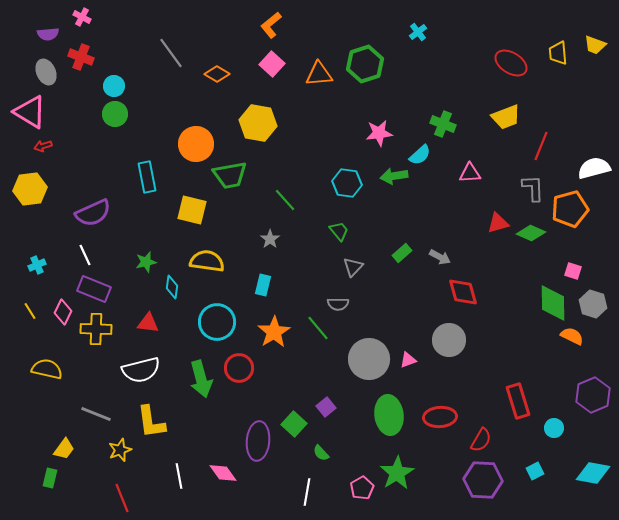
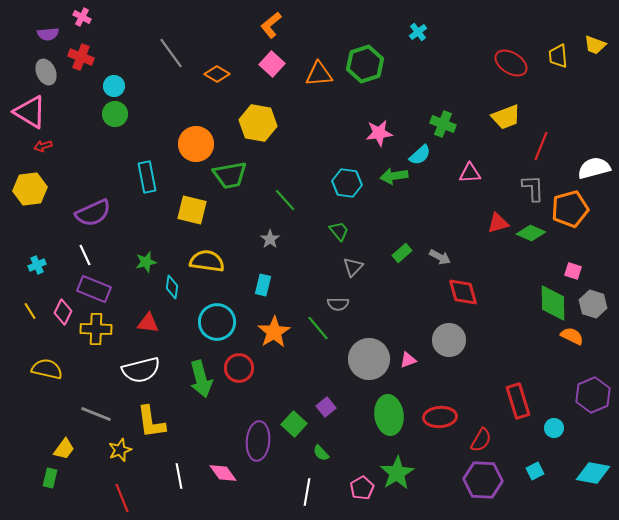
yellow trapezoid at (558, 53): moved 3 px down
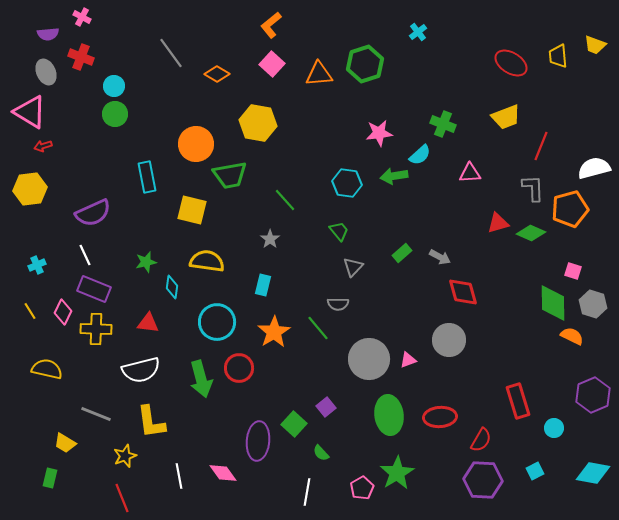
yellow trapezoid at (64, 449): moved 1 px right, 6 px up; rotated 85 degrees clockwise
yellow star at (120, 450): moved 5 px right, 6 px down
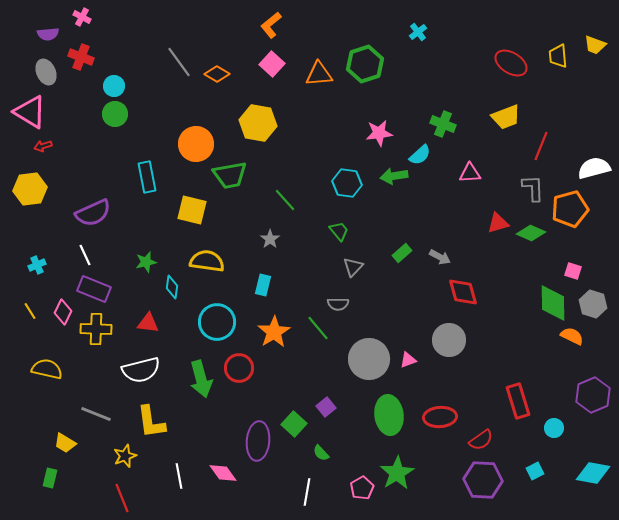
gray line at (171, 53): moved 8 px right, 9 px down
red semicircle at (481, 440): rotated 25 degrees clockwise
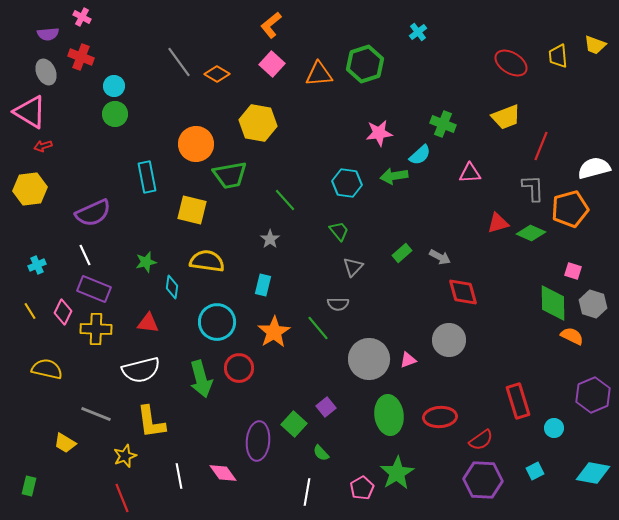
green rectangle at (50, 478): moved 21 px left, 8 px down
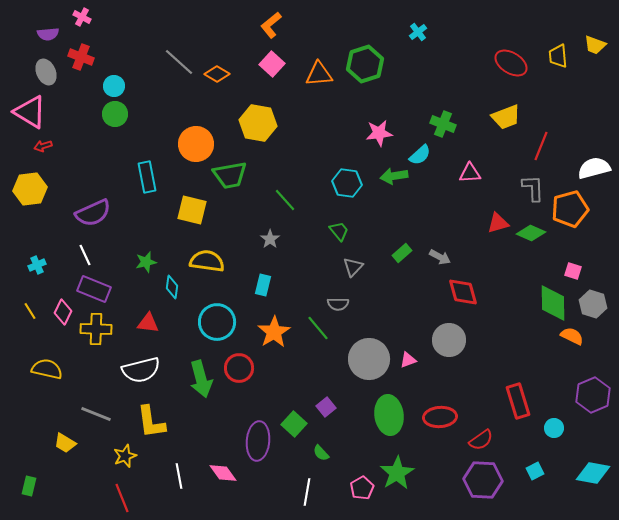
gray line at (179, 62): rotated 12 degrees counterclockwise
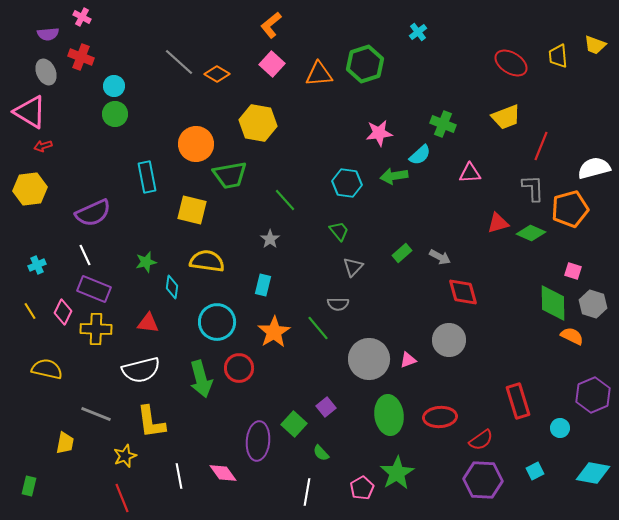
cyan circle at (554, 428): moved 6 px right
yellow trapezoid at (65, 443): rotated 110 degrees counterclockwise
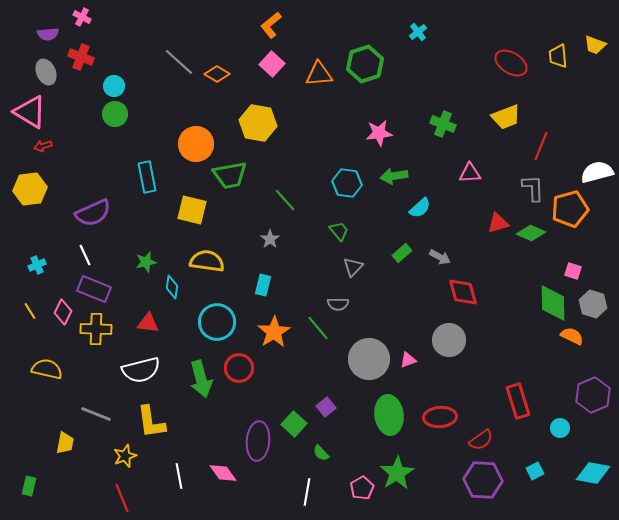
cyan semicircle at (420, 155): moved 53 px down
white semicircle at (594, 168): moved 3 px right, 4 px down
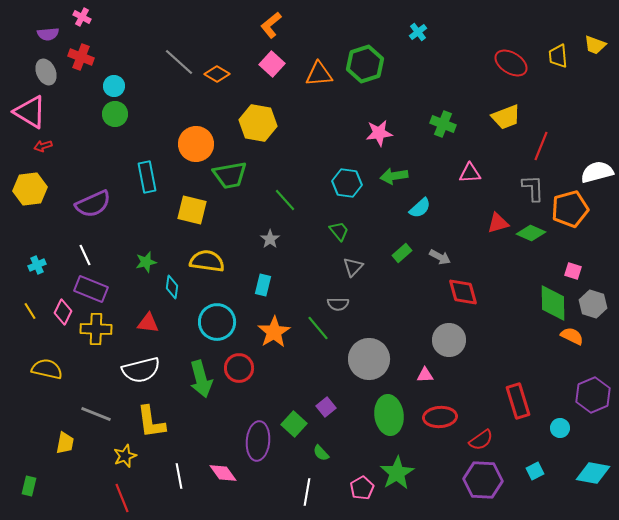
purple semicircle at (93, 213): moved 9 px up
purple rectangle at (94, 289): moved 3 px left
pink triangle at (408, 360): moved 17 px right, 15 px down; rotated 18 degrees clockwise
